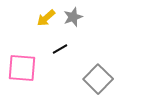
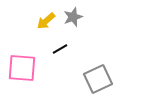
yellow arrow: moved 3 px down
gray square: rotated 20 degrees clockwise
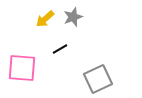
yellow arrow: moved 1 px left, 2 px up
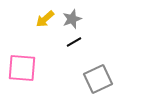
gray star: moved 1 px left, 2 px down
black line: moved 14 px right, 7 px up
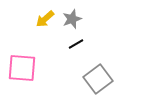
black line: moved 2 px right, 2 px down
gray square: rotated 12 degrees counterclockwise
